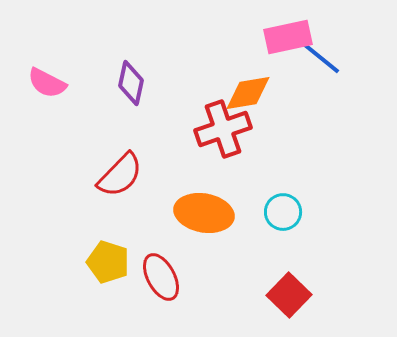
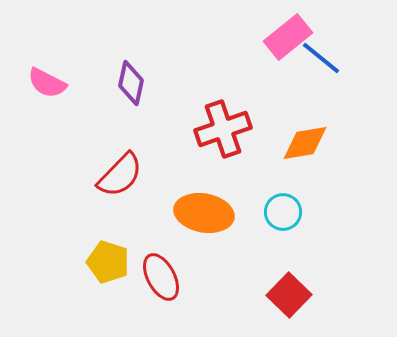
pink rectangle: rotated 27 degrees counterclockwise
orange diamond: moved 57 px right, 50 px down
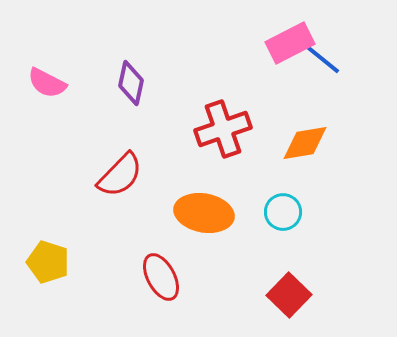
pink rectangle: moved 2 px right, 6 px down; rotated 12 degrees clockwise
yellow pentagon: moved 60 px left
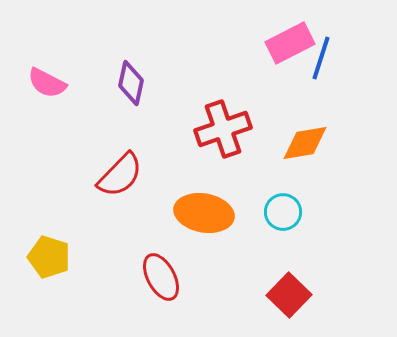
blue line: rotated 69 degrees clockwise
yellow pentagon: moved 1 px right, 5 px up
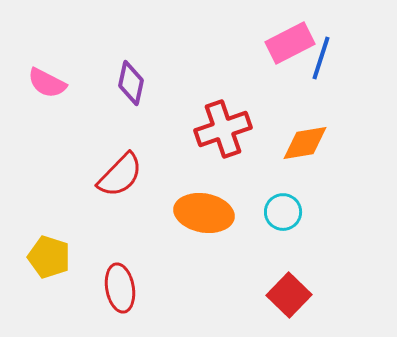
red ellipse: moved 41 px left, 11 px down; rotated 18 degrees clockwise
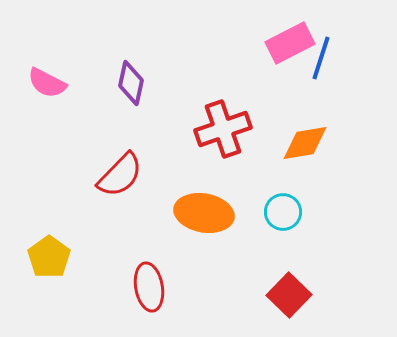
yellow pentagon: rotated 18 degrees clockwise
red ellipse: moved 29 px right, 1 px up
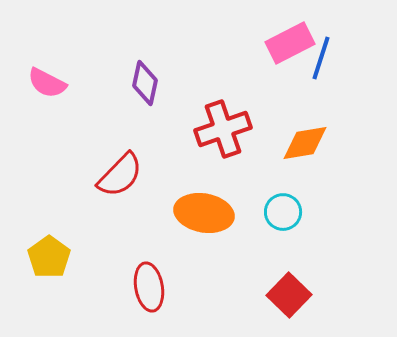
purple diamond: moved 14 px right
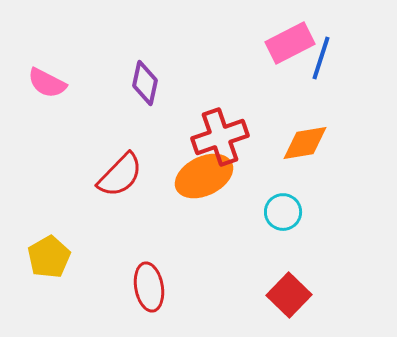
red cross: moved 3 px left, 8 px down
orange ellipse: moved 37 px up; rotated 36 degrees counterclockwise
yellow pentagon: rotated 6 degrees clockwise
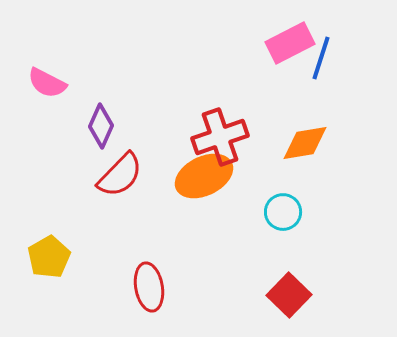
purple diamond: moved 44 px left, 43 px down; rotated 12 degrees clockwise
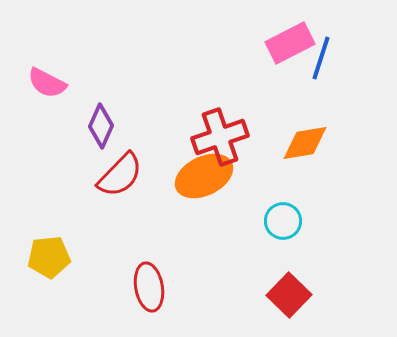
cyan circle: moved 9 px down
yellow pentagon: rotated 24 degrees clockwise
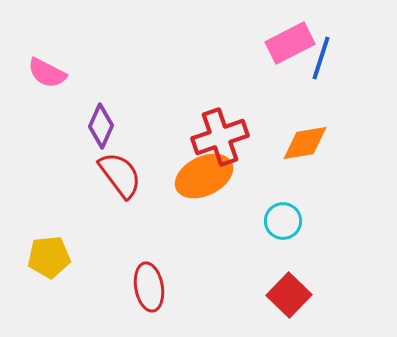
pink semicircle: moved 10 px up
red semicircle: rotated 81 degrees counterclockwise
